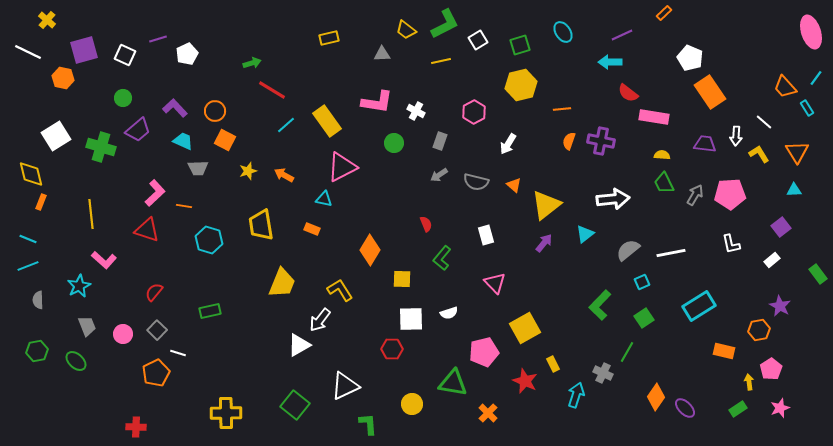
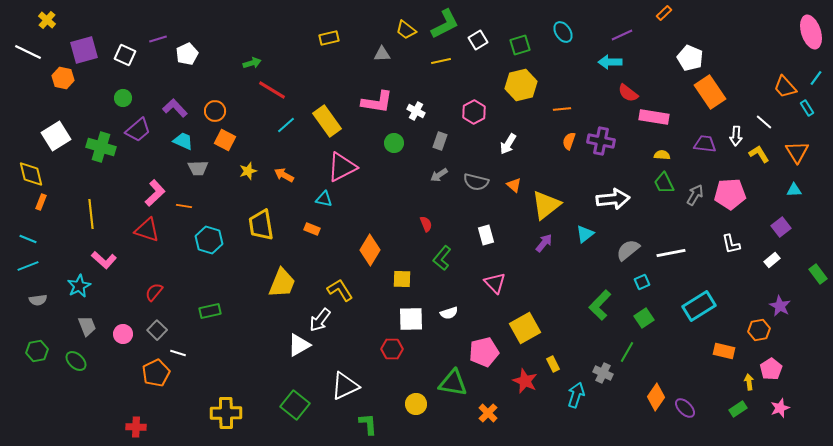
gray semicircle at (38, 300): rotated 96 degrees counterclockwise
yellow circle at (412, 404): moved 4 px right
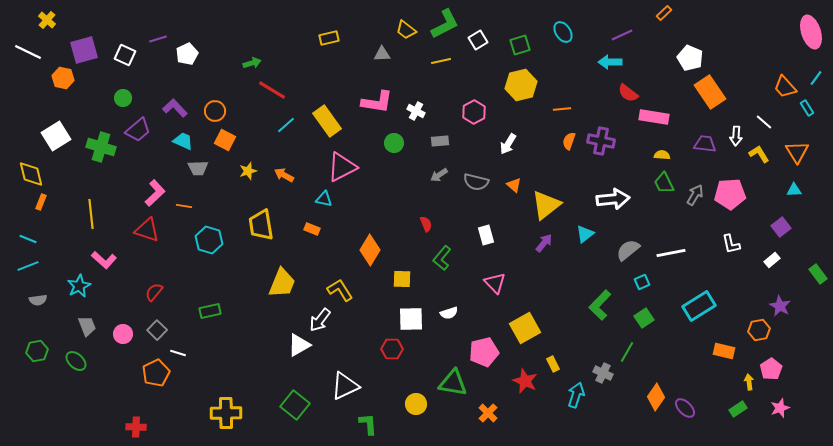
gray rectangle at (440, 141): rotated 66 degrees clockwise
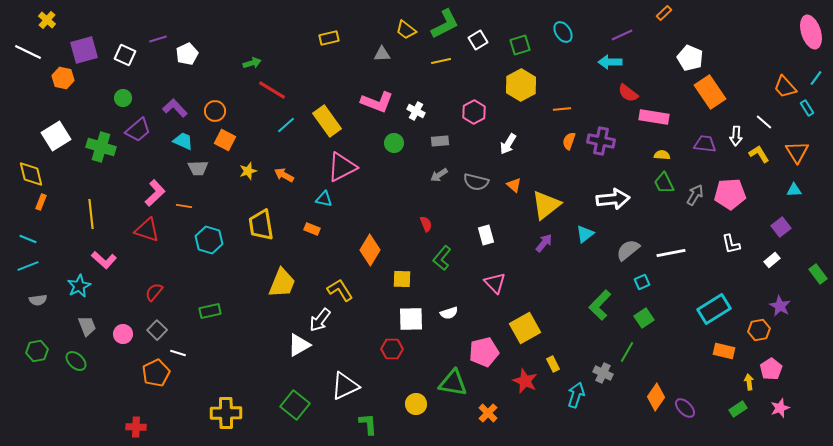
yellow hexagon at (521, 85): rotated 16 degrees counterclockwise
pink L-shape at (377, 102): rotated 12 degrees clockwise
cyan rectangle at (699, 306): moved 15 px right, 3 px down
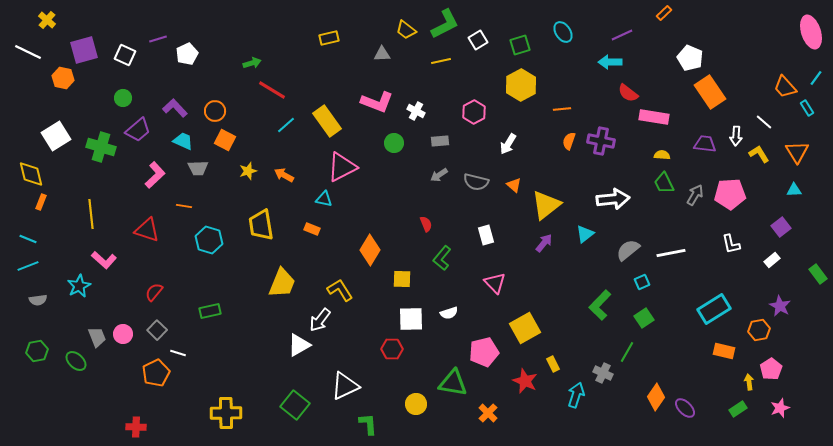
pink L-shape at (155, 193): moved 18 px up
gray trapezoid at (87, 326): moved 10 px right, 11 px down
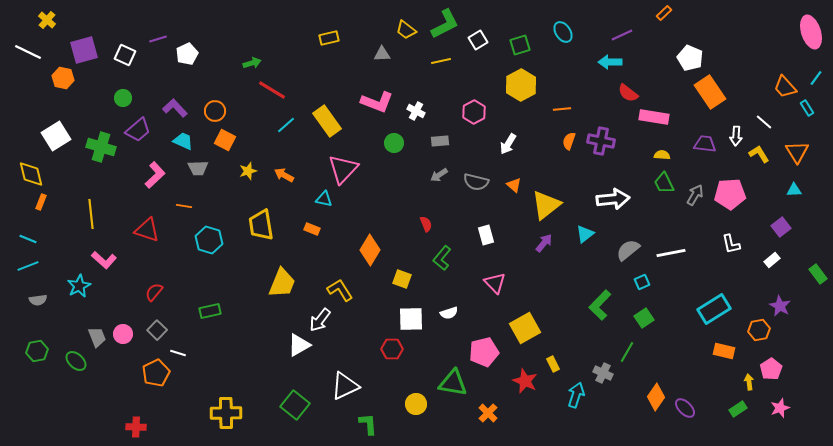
pink triangle at (342, 167): moved 1 px right, 2 px down; rotated 20 degrees counterclockwise
yellow square at (402, 279): rotated 18 degrees clockwise
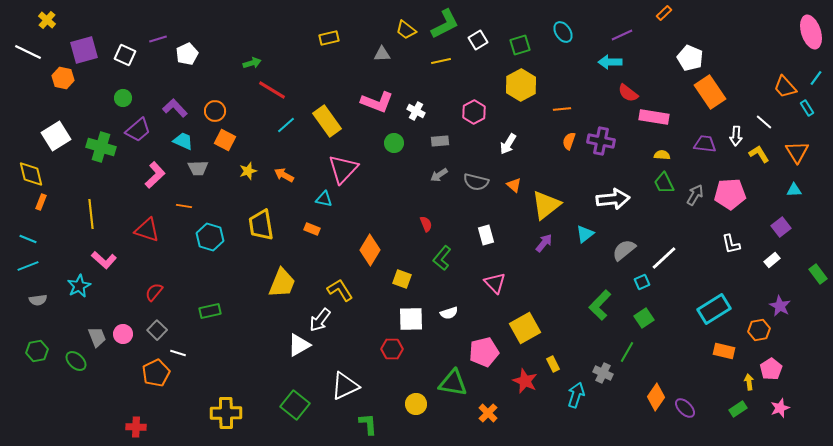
cyan hexagon at (209, 240): moved 1 px right, 3 px up
gray semicircle at (628, 250): moved 4 px left
white line at (671, 253): moved 7 px left, 5 px down; rotated 32 degrees counterclockwise
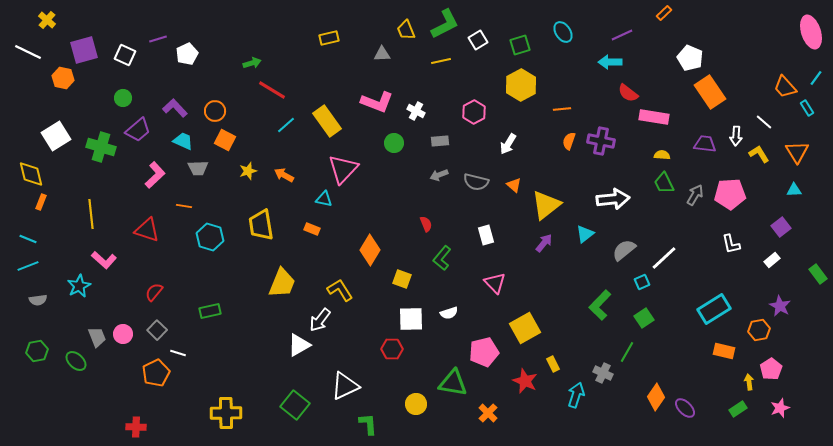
yellow trapezoid at (406, 30): rotated 30 degrees clockwise
gray arrow at (439, 175): rotated 12 degrees clockwise
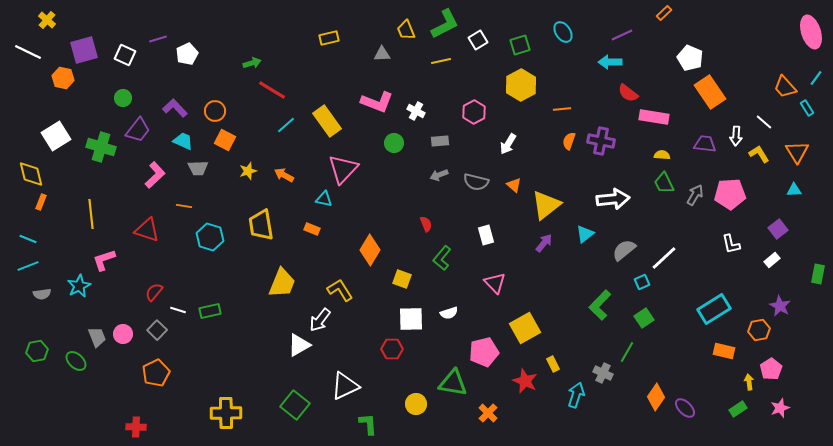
purple trapezoid at (138, 130): rotated 12 degrees counterclockwise
purple square at (781, 227): moved 3 px left, 2 px down
pink L-shape at (104, 260): rotated 120 degrees clockwise
green rectangle at (818, 274): rotated 48 degrees clockwise
gray semicircle at (38, 300): moved 4 px right, 6 px up
white line at (178, 353): moved 43 px up
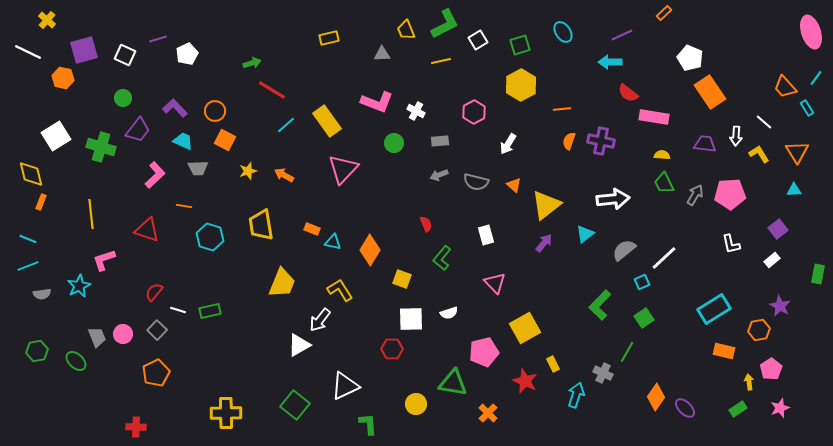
cyan triangle at (324, 199): moved 9 px right, 43 px down
